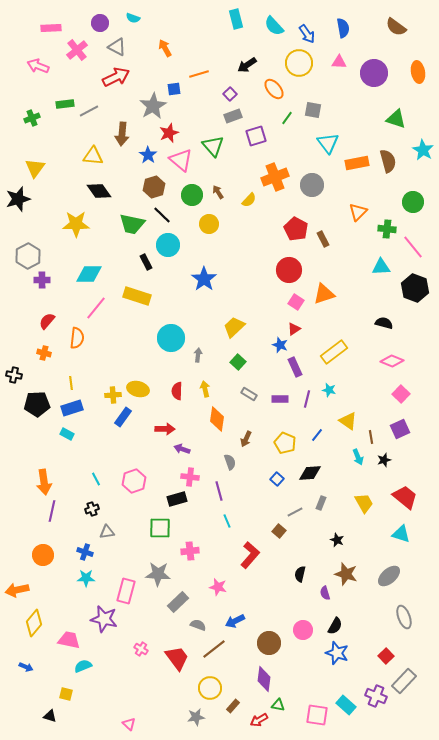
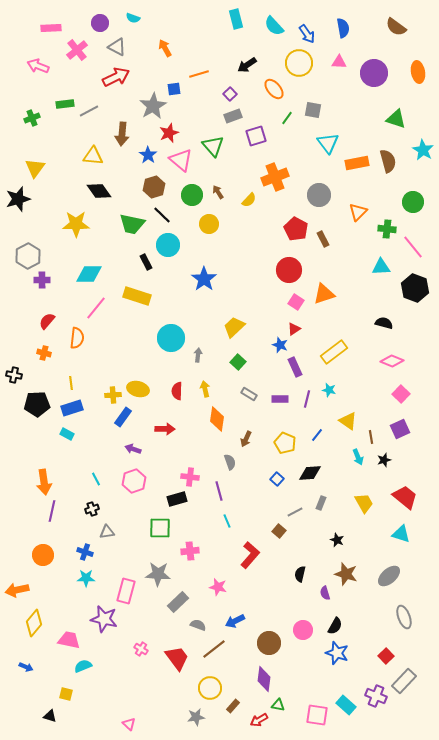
gray circle at (312, 185): moved 7 px right, 10 px down
purple arrow at (182, 449): moved 49 px left
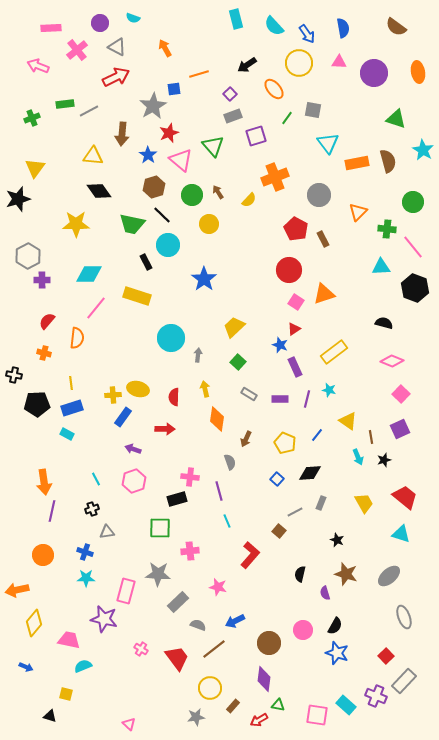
red semicircle at (177, 391): moved 3 px left, 6 px down
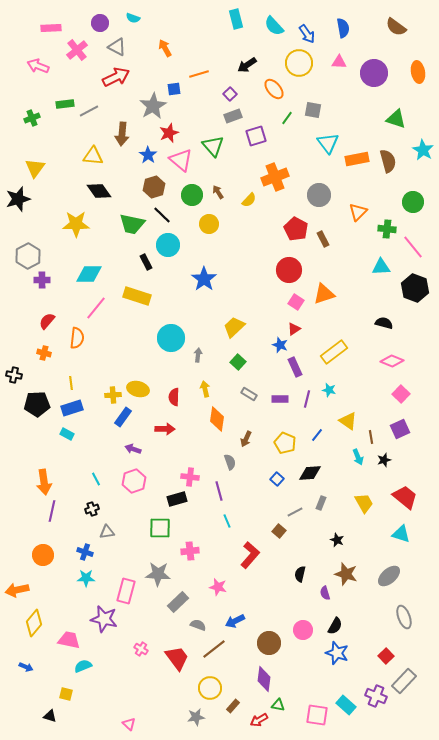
orange rectangle at (357, 163): moved 4 px up
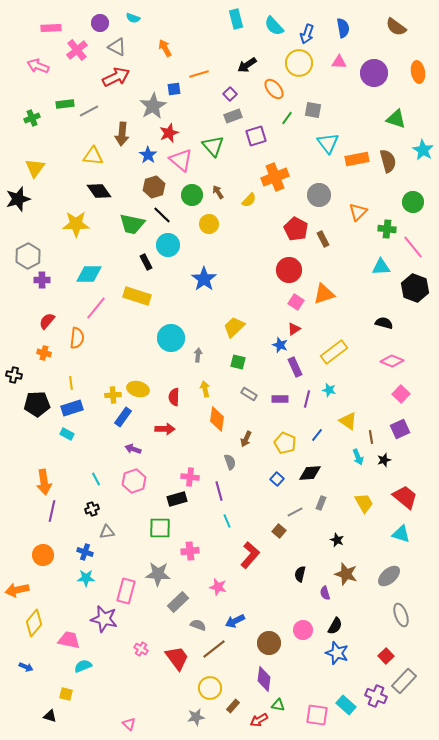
blue arrow at (307, 34): rotated 54 degrees clockwise
green square at (238, 362): rotated 28 degrees counterclockwise
gray ellipse at (404, 617): moved 3 px left, 2 px up
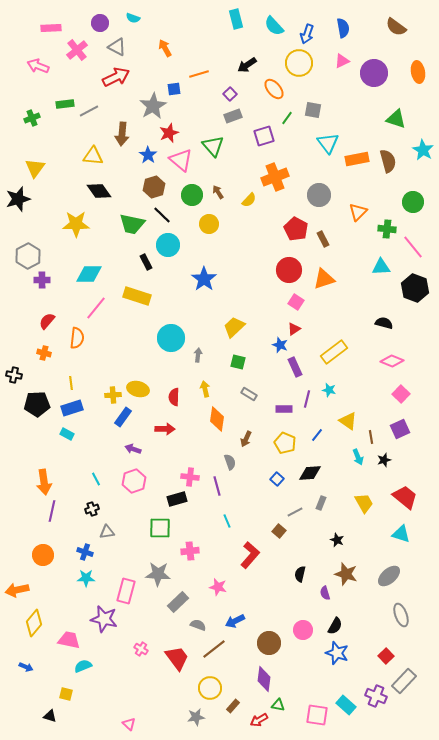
pink triangle at (339, 62): moved 3 px right, 1 px up; rotated 28 degrees counterclockwise
purple square at (256, 136): moved 8 px right
orange triangle at (324, 294): moved 15 px up
purple rectangle at (280, 399): moved 4 px right, 10 px down
purple line at (219, 491): moved 2 px left, 5 px up
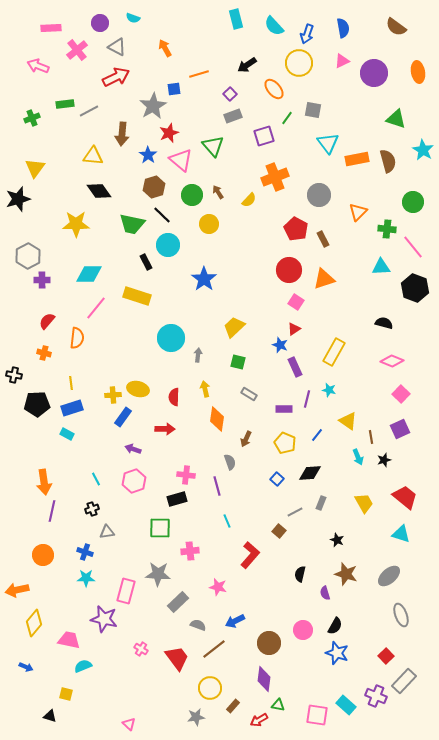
yellow rectangle at (334, 352): rotated 24 degrees counterclockwise
pink cross at (190, 477): moved 4 px left, 2 px up
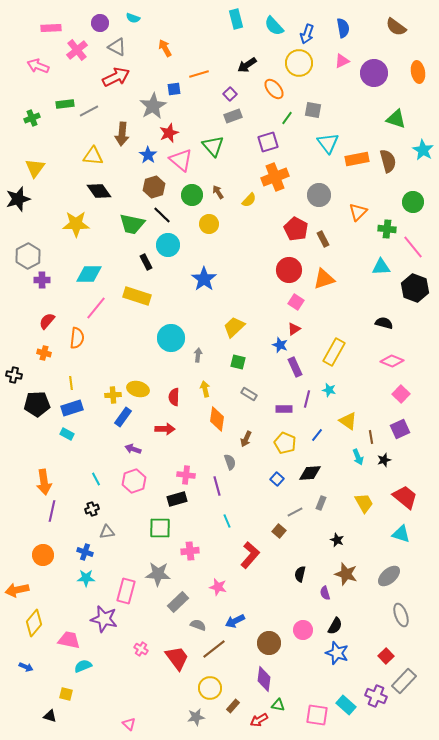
purple square at (264, 136): moved 4 px right, 6 px down
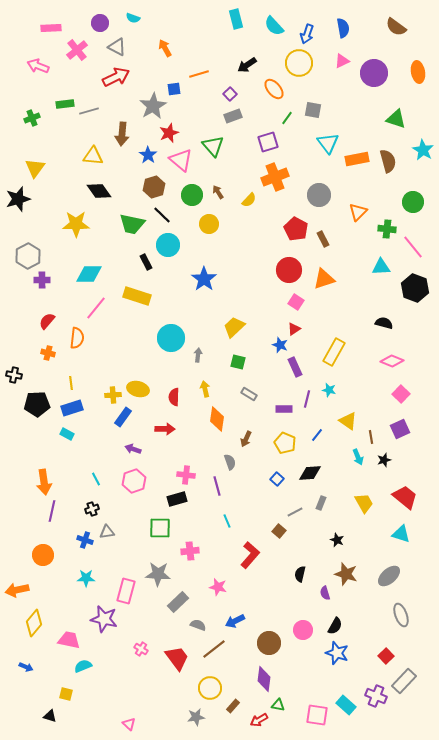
gray line at (89, 111): rotated 12 degrees clockwise
orange cross at (44, 353): moved 4 px right
blue cross at (85, 552): moved 12 px up
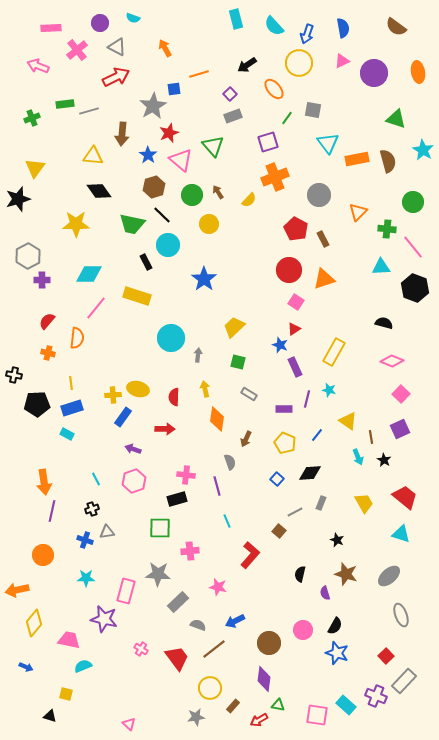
black star at (384, 460): rotated 24 degrees counterclockwise
